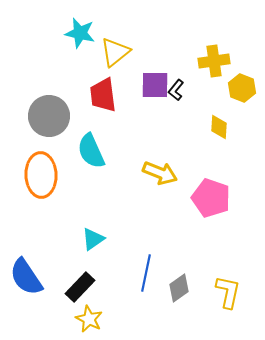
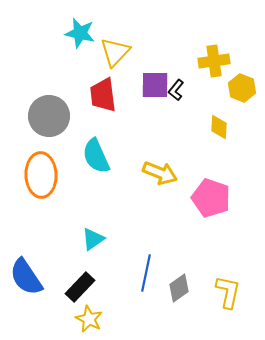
yellow triangle: rotated 8 degrees counterclockwise
cyan semicircle: moved 5 px right, 5 px down
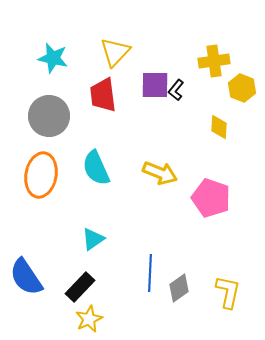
cyan star: moved 27 px left, 25 px down
cyan semicircle: moved 12 px down
orange ellipse: rotated 12 degrees clockwise
blue line: moved 4 px right; rotated 9 degrees counterclockwise
yellow star: rotated 20 degrees clockwise
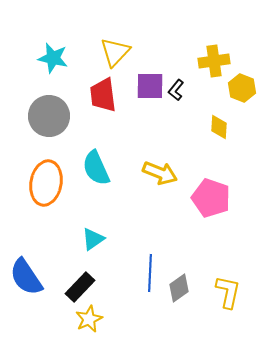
purple square: moved 5 px left, 1 px down
orange ellipse: moved 5 px right, 8 px down
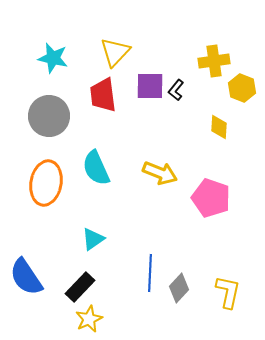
gray diamond: rotated 12 degrees counterclockwise
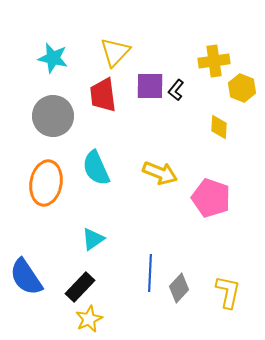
gray circle: moved 4 px right
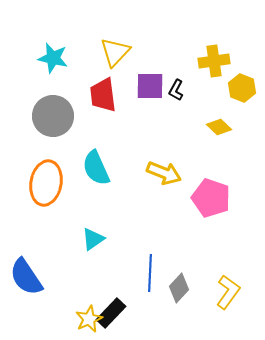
black L-shape: rotated 10 degrees counterclockwise
yellow diamond: rotated 50 degrees counterclockwise
yellow arrow: moved 4 px right
black rectangle: moved 31 px right, 26 px down
yellow L-shape: rotated 24 degrees clockwise
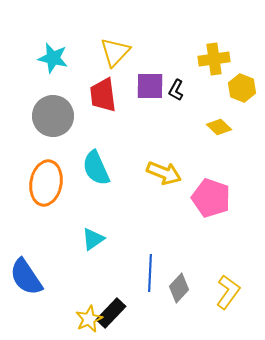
yellow cross: moved 2 px up
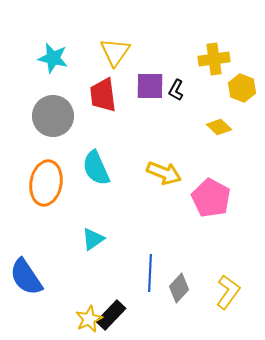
yellow triangle: rotated 8 degrees counterclockwise
pink pentagon: rotated 9 degrees clockwise
black rectangle: moved 2 px down
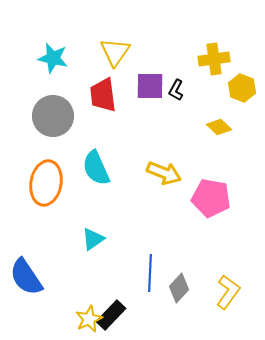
pink pentagon: rotated 18 degrees counterclockwise
